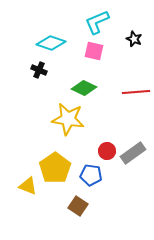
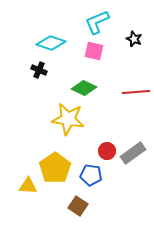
yellow triangle: rotated 18 degrees counterclockwise
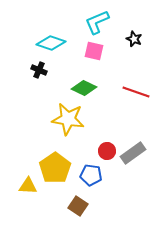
red line: rotated 24 degrees clockwise
